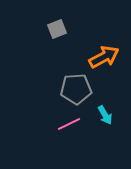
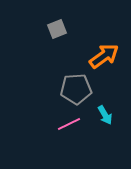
orange arrow: moved 1 px up; rotated 8 degrees counterclockwise
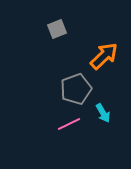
orange arrow: rotated 8 degrees counterclockwise
gray pentagon: rotated 16 degrees counterclockwise
cyan arrow: moved 2 px left, 2 px up
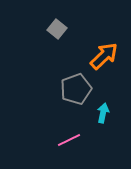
gray square: rotated 30 degrees counterclockwise
cyan arrow: rotated 138 degrees counterclockwise
pink line: moved 16 px down
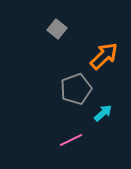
cyan arrow: rotated 36 degrees clockwise
pink line: moved 2 px right
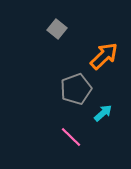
pink line: moved 3 px up; rotated 70 degrees clockwise
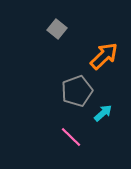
gray pentagon: moved 1 px right, 2 px down
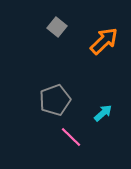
gray square: moved 2 px up
orange arrow: moved 15 px up
gray pentagon: moved 22 px left, 9 px down
